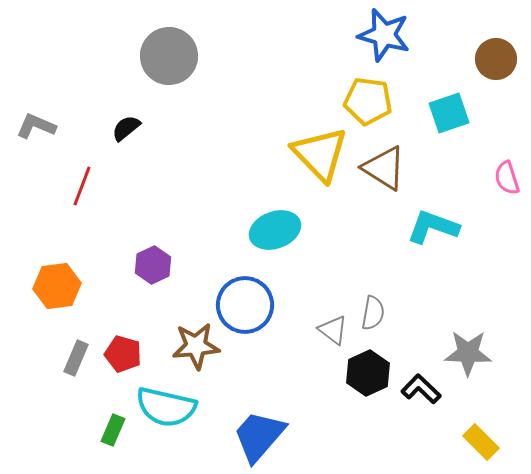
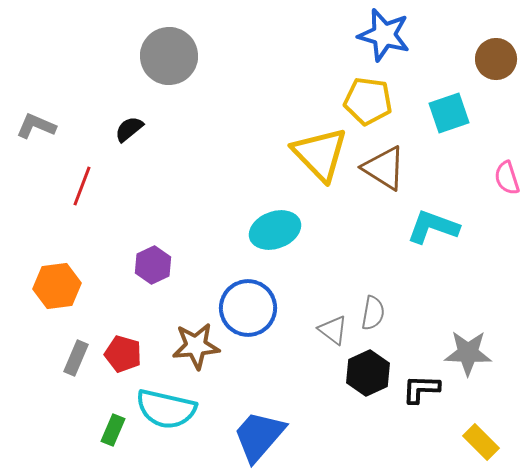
black semicircle: moved 3 px right, 1 px down
blue circle: moved 3 px right, 3 px down
black L-shape: rotated 42 degrees counterclockwise
cyan semicircle: moved 2 px down
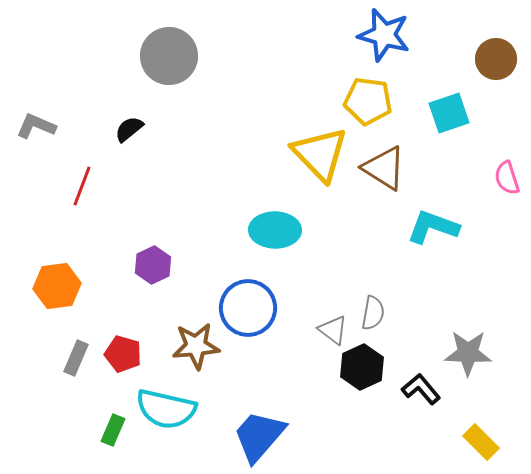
cyan ellipse: rotated 21 degrees clockwise
black hexagon: moved 6 px left, 6 px up
black L-shape: rotated 48 degrees clockwise
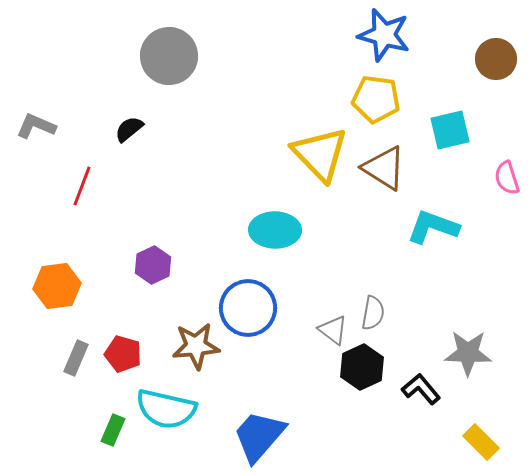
yellow pentagon: moved 8 px right, 2 px up
cyan square: moved 1 px right, 17 px down; rotated 6 degrees clockwise
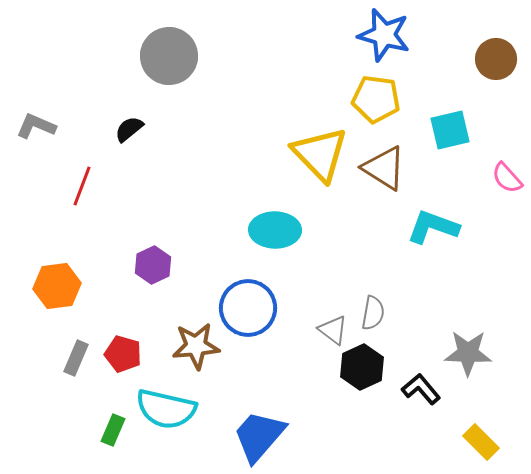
pink semicircle: rotated 24 degrees counterclockwise
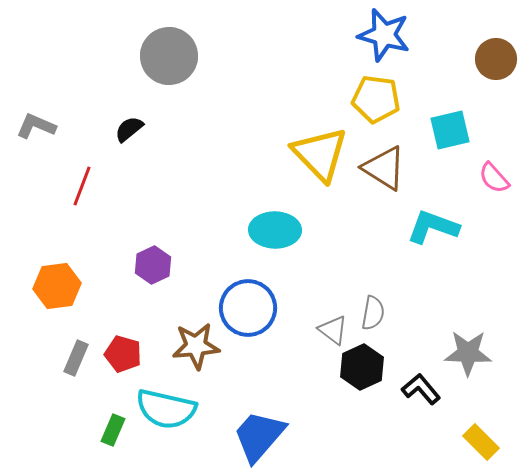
pink semicircle: moved 13 px left
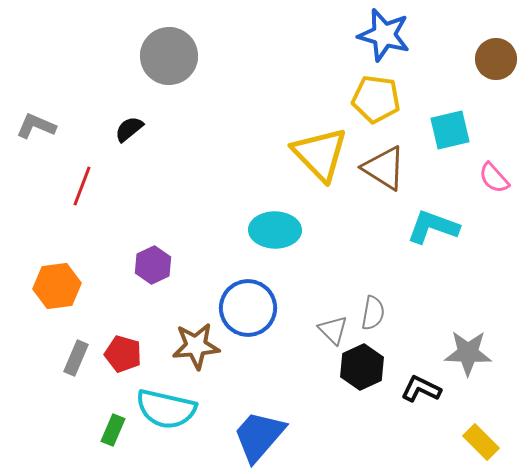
gray triangle: rotated 8 degrees clockwise
black L-shape: rotated 24 degrees counterclockwise
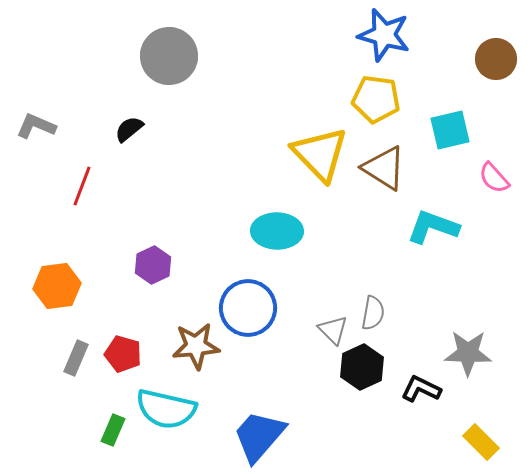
cyan ellipse: moved 2 px right, 1 px down
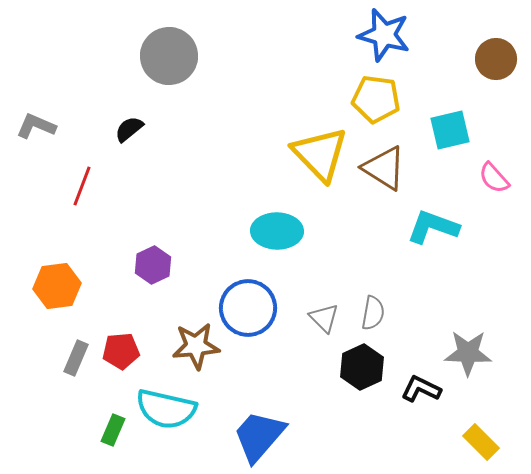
gray triangle: moved 9 px left, 12 px up
red pentagon: moved 2 px left, 3 px up; rotated 21 degrees counterclockwise
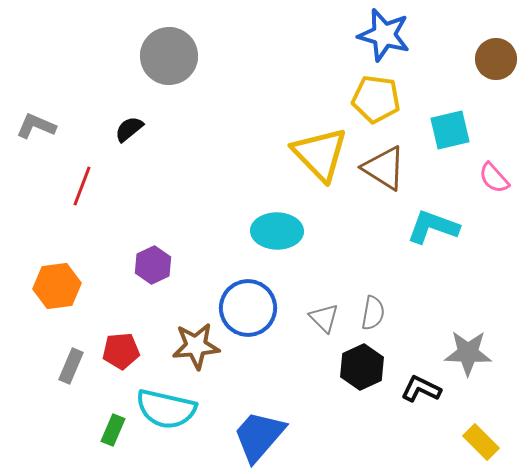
gray rectangle: moved 5 px left, 8 px down
